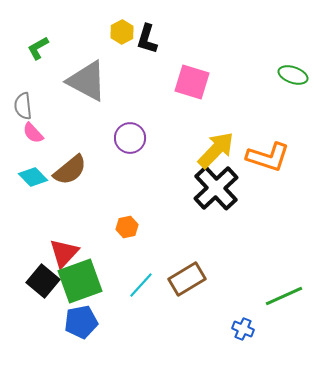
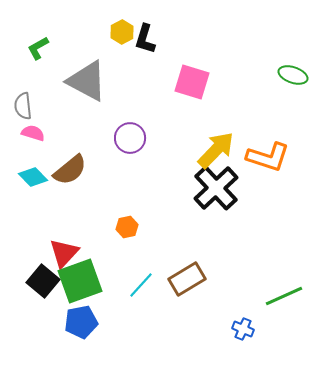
black L-shape: moved 2 px left
pink semicircle: rotated 150 degrees clockwise
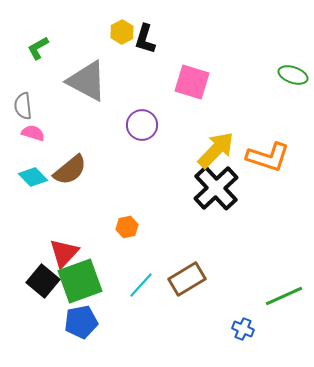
purple circle: moved 12 px right, 13 px up
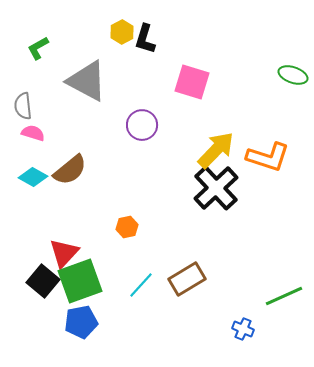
cyan diamond: rotated 16 degrees counterclockwise
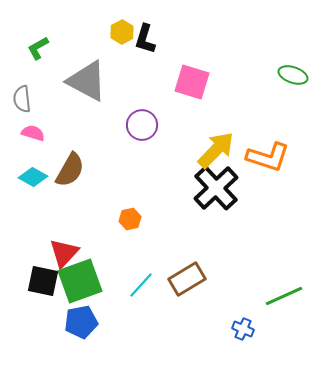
gray semicircle: moved 1 px left, 7 px up
brown semicircle: rotated 21 degrees counterclockwise
orange hexagon: moved 3 px right, 8 px up
black square: rotated 28 degrees counterclockwise
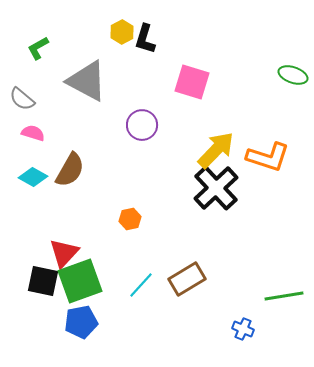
gray semicircle: rotated 44 degrees counterclockwise
green line: rotated 15 degrees clockwise
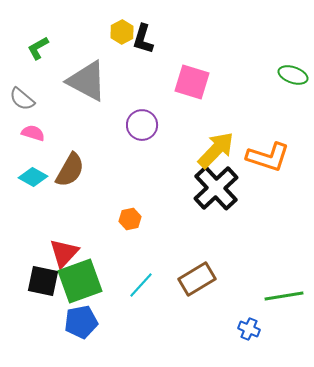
black L-shape: moved 2 px left
brown rectangle: moved 10 px right
blue cross: moved 6 px right
